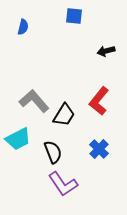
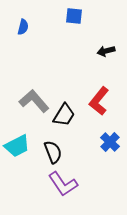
cyan trapezoid: moved 1 px left, 7 px down
blue cross: moved 11 px right, 7 px up
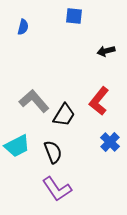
purple L-shape: moved 6 px left, 5 px down
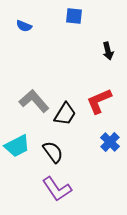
blue semicircle: moved 1 px right, 1 px up; rotated 98 degrees clockwise
black arrow: moved 2 px right; rotated 90 degrees counterclockwise
red L-shape: rotated 28 degrees clockwise
black trapezoid: moved 1 px right, 1 px up
black semicircle: rotated 15 degrees counterclockwise
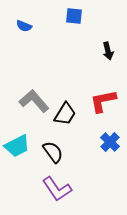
red L-shape: moved 4 px right; rotated 12 degrees clockwise
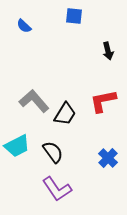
blue semicircle: rotated 21 degrees clockwise
blue cross: moved 2 px left, 16 px down
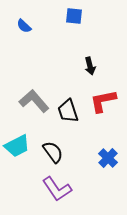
black arrow: moved 18 px left, 15 px down
black trapezoid: moved 3 px right, 3 px up; rotated 130 degrees clockwise
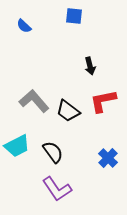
black trapezoid: rotated 35 degrees counterclockwise
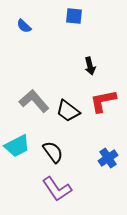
blue cross: rotated 12 degrees clockwise
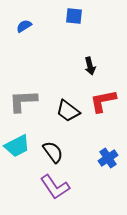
blue semicircle: rotated 105 degrees clockwise
gray L-shape: moved 11 px left; rotated 52 degrees counterclockwise
purple L-shape: moved 2 px left, 2 px up
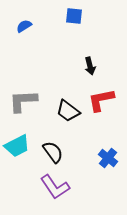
red L-shape: moved 2 px left, 1 px up
blue cross: rotated 18 degrees counterclockwise
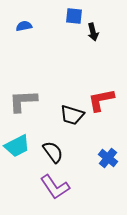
blue semicircle: rotated 21 degrees clockwise
black arrow: moved 3 px right, 34 px up
black trapezoid: moved 4 px right, 4 px down; rotated 20 degrees counterclockwise
